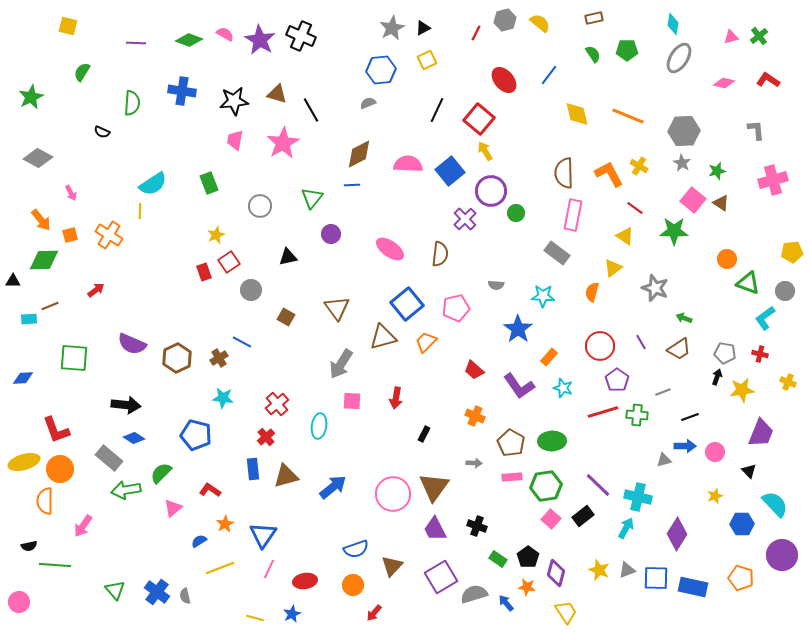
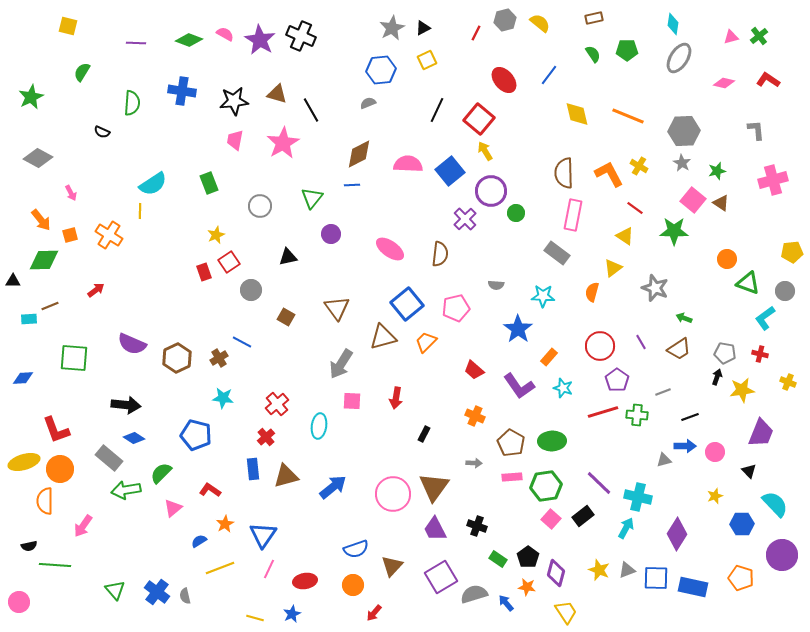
purple line at (598, 485): moved 1 px right, 2 px up
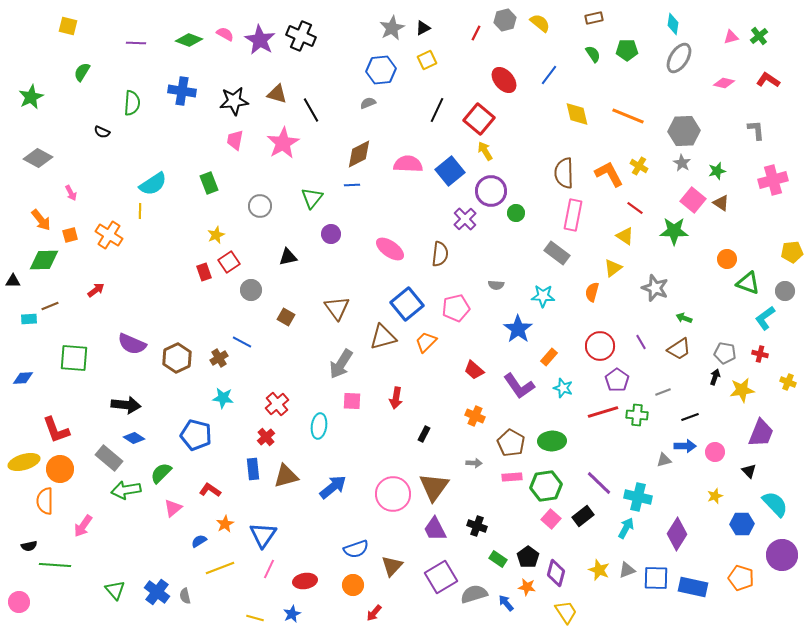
black arrow at (717, 377): moved 2 px left
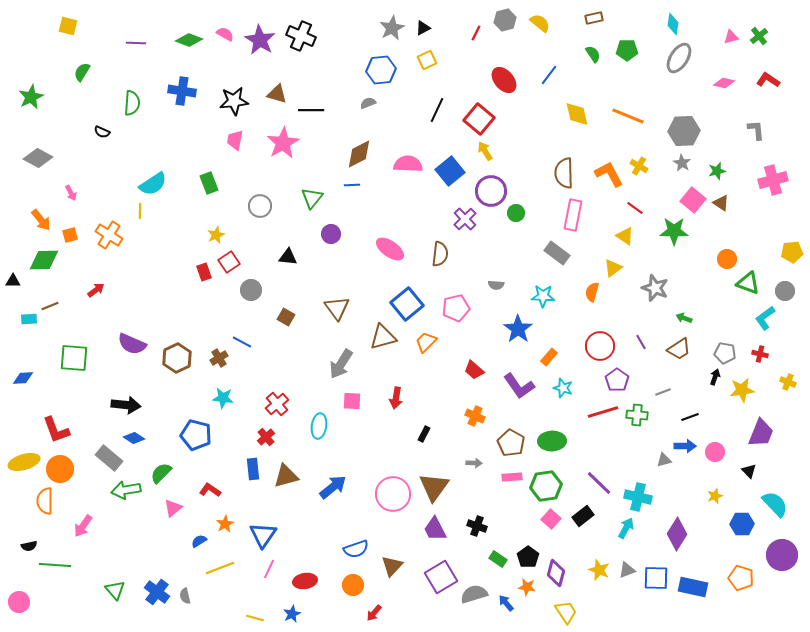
black line at (311, 110): rotated 60 degrees counterclockwise
black triangle at (288, 257): rotated 18 degrees clockwise
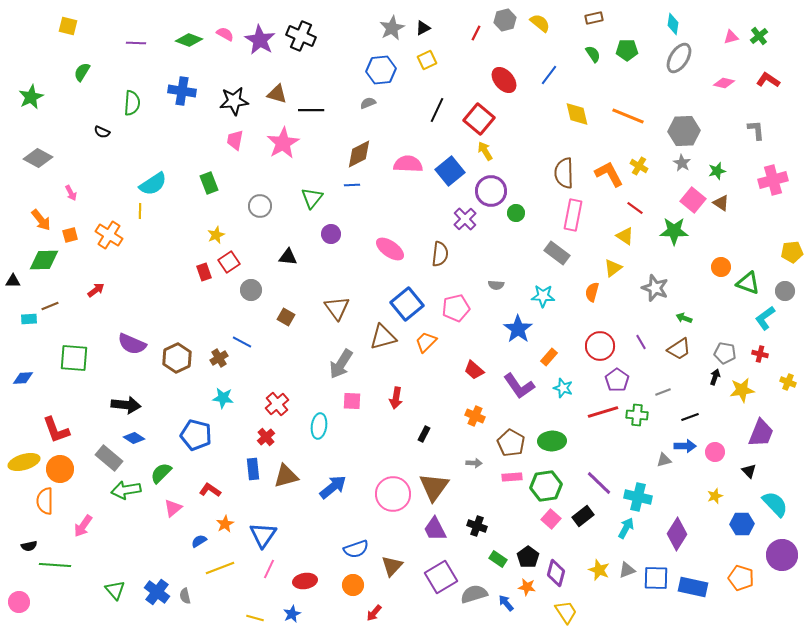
orange circle at (727, 259): moved 6 px left, 8 px down
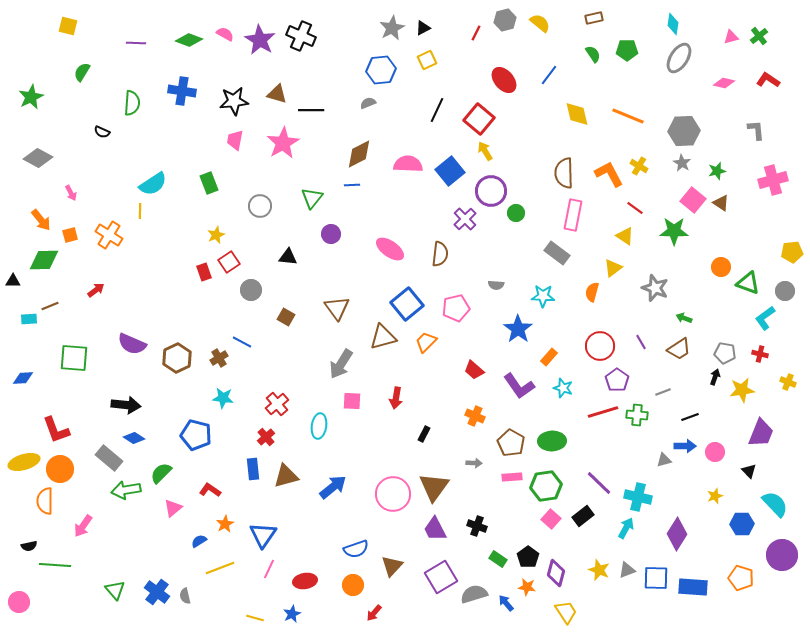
blue rectangle at (693, 587): rotated 8 degrees counterclockwise
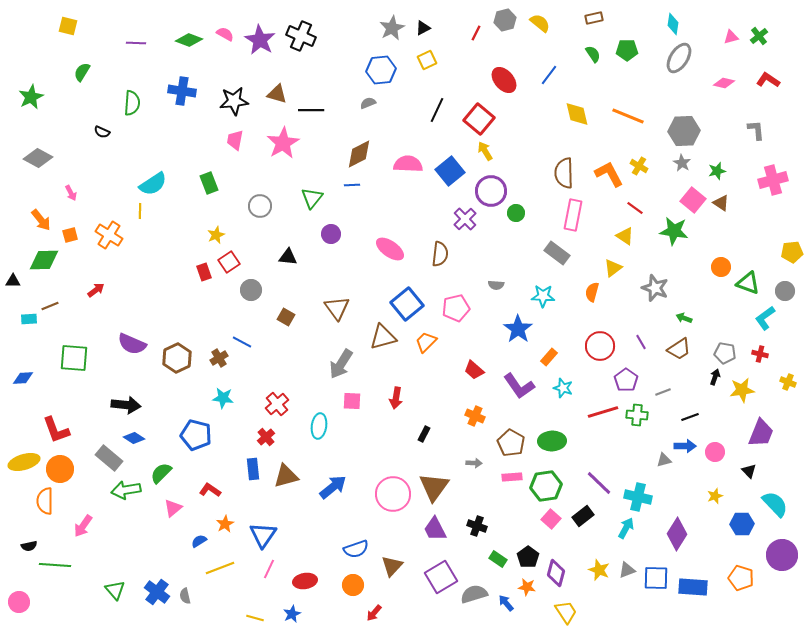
green star at (674, 231): rotated 8 degrees clockwise
purple pentagon at (617, 380): moved 9 px right
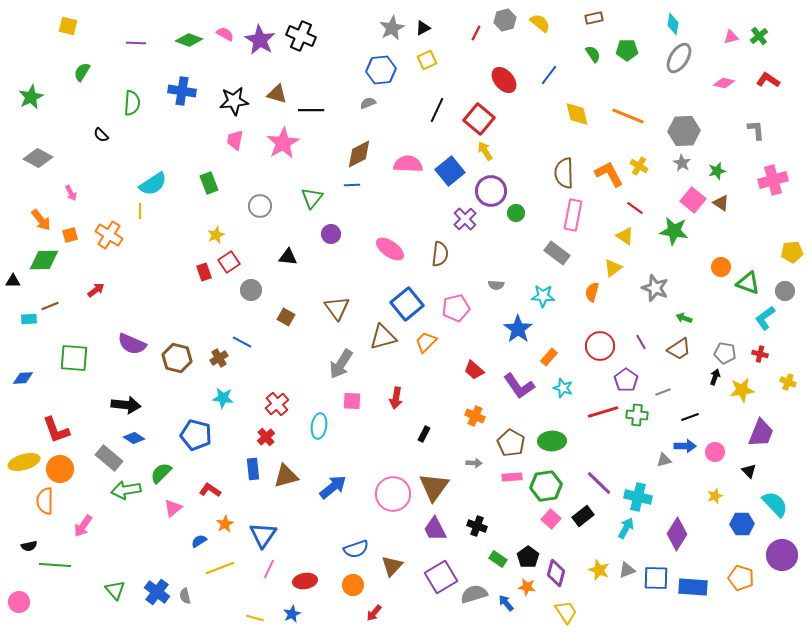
black semicircle at (102, 132): moved 1 px left, 3 px down; rotated 21 degrees clockwise
brown hexagon at (177, 358): rotated 20 degrees counterclockwise
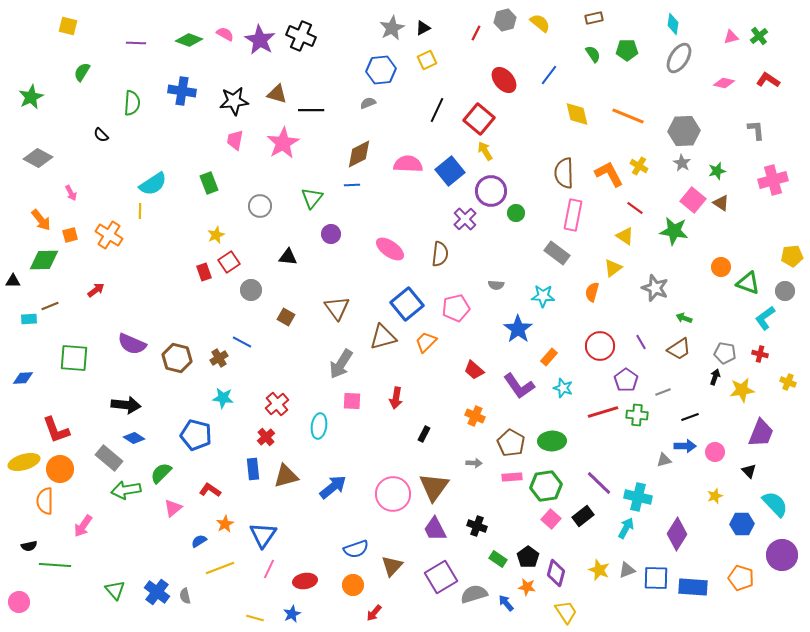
yellow pentagon at (792, 252): moved 4 px down
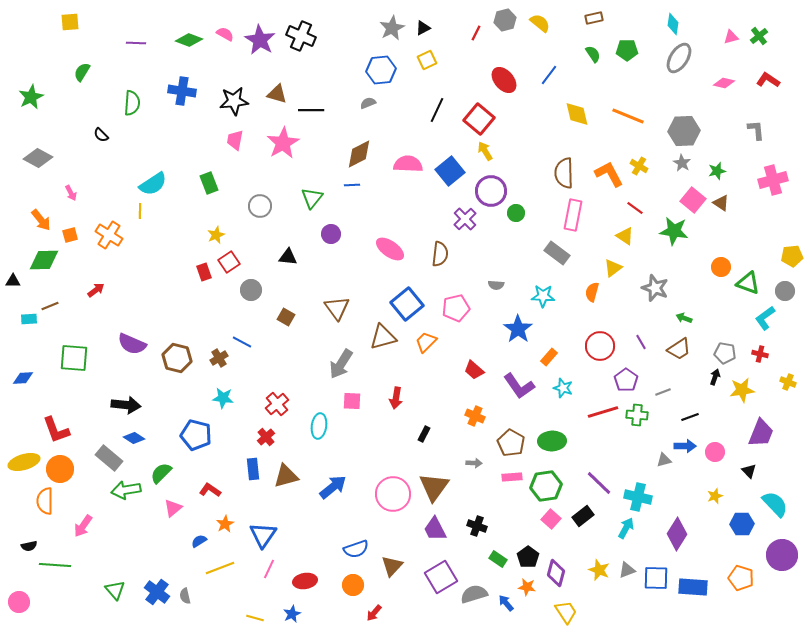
yellow square at (68, 26): moved 2 px right, 4 px up; rotated 18 degrees counterclockwise
